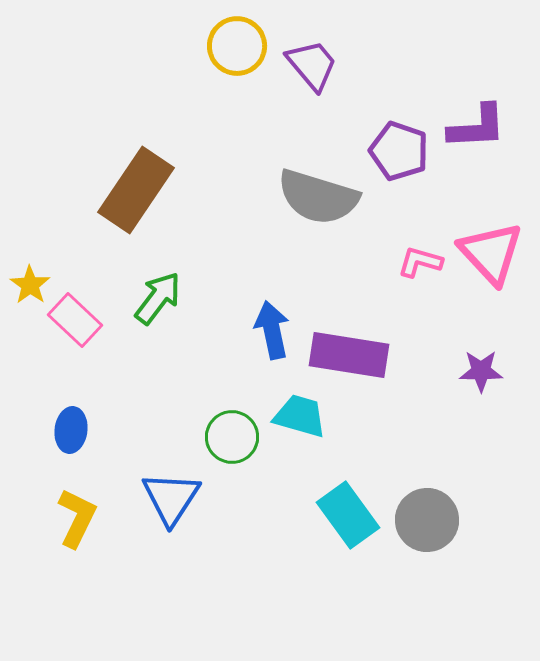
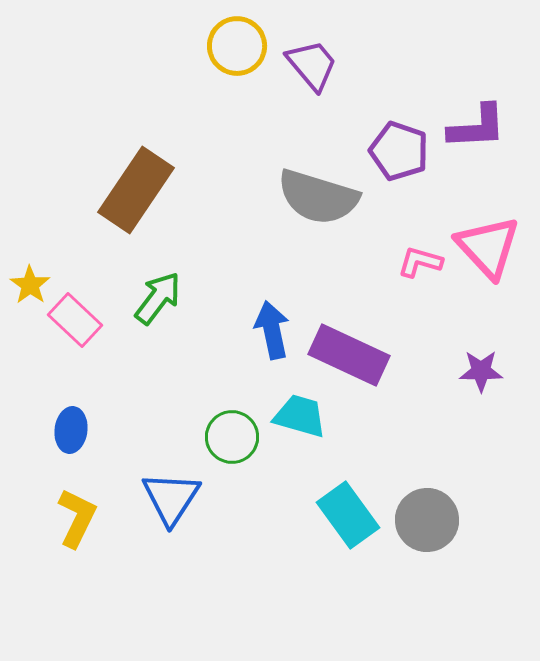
pink triangle: moved 3 px left, 6 px up
purple rectangle: rotated 16 degrees clockwise
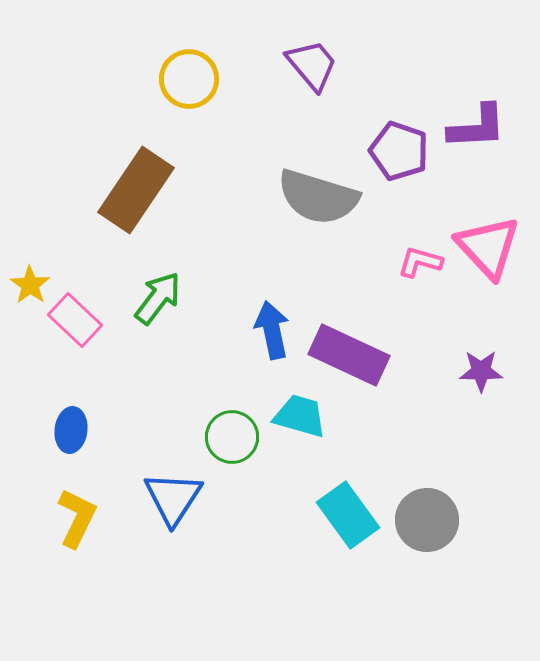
yellow circle: moved 48 px left, 33 px down
blue triangle: moved 2 px right
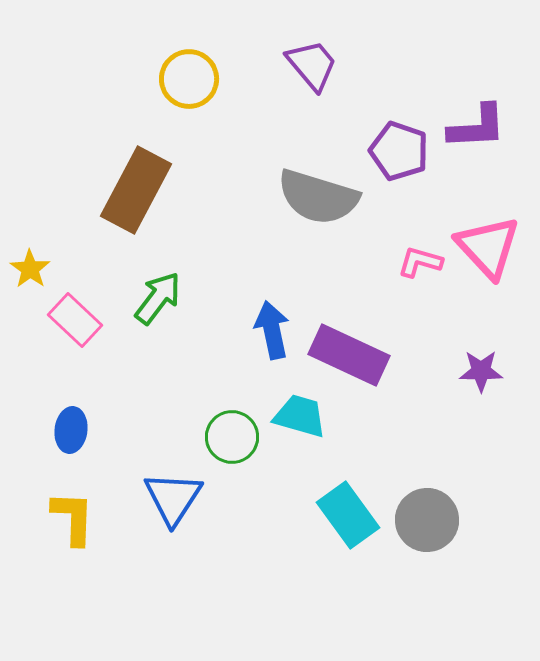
brown rectangle: rotated 6 degrees counterclockwise
yellow star: moved 16 px up
yellow L-shape: moved 4 px left; rotated 24 degrees counterclockwise
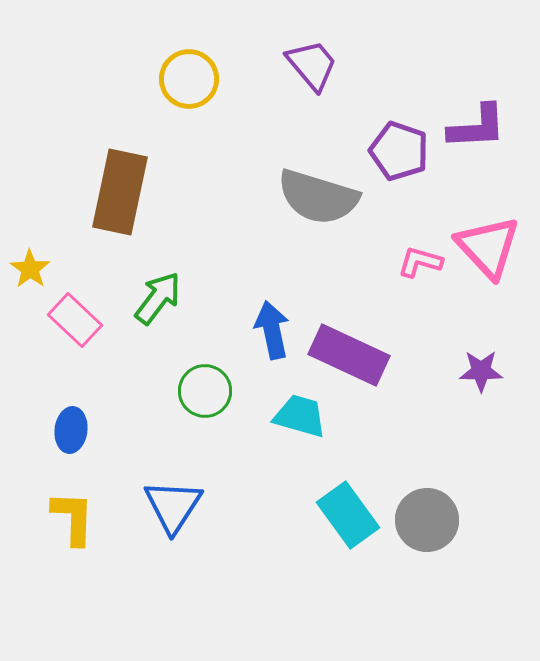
brown rectangle: moved 16 px left, 2 px down; rotated 16 degrees counterclockwise
green circle: moved 27 px left, 46 px up
blue triangle: moved 8 px down
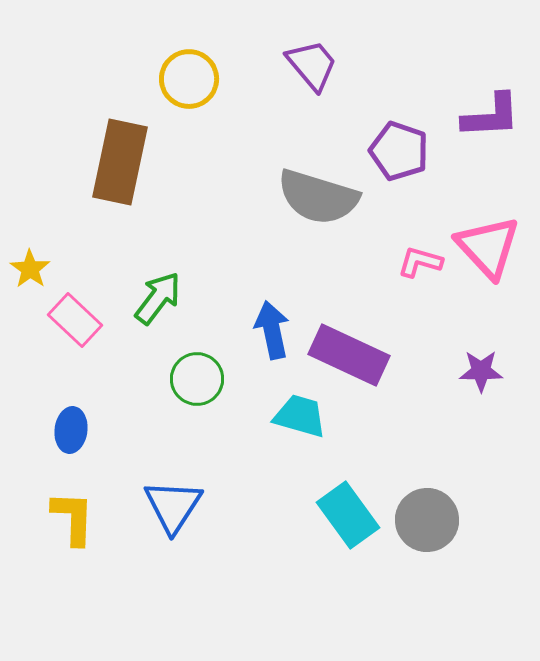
purple L-shape: moved 14 px right, 11 px up
brown rectangle: moved 30 px up
green circle: moved 8 px left, 12 px up
